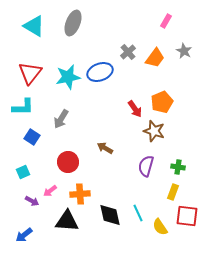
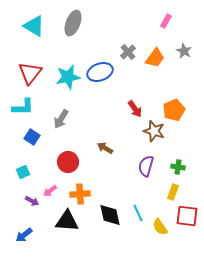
orange pentagon: moved 12 px right, 8 px down
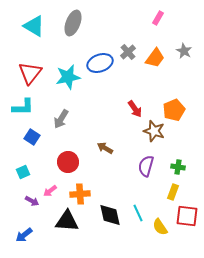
pink rectangle: moved 8 px left, 3 px up
blue ellipse: moved 9 px up
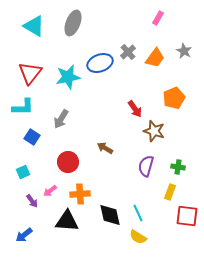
orange pentagon: moved 12 px up
yellow rectangle: moved 3 px left
purple arrow: rotated 24 degrees clockwise
yellow semicircle: moved 22 px left, 10 px down; rotated 24 degrees counterclockwise
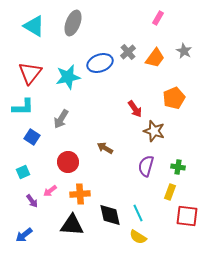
black triangle: moved 5 px right, 4 px down
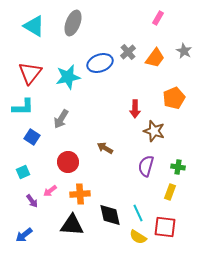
red arrow: rotated 36 degrees clockwise
red square: moved 22 px left, 11 px down
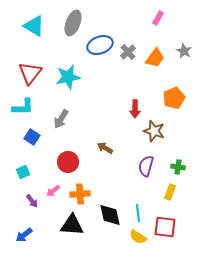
blue ellipse: moved 18 px up
pink arrow: moved 3 px right
cyan line: rotated 18 degrees clockwise
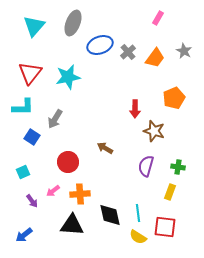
cyan triangle: rotated 40 degrees clockwise
gray arrow: moved 6 px left
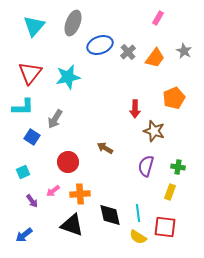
black triangle: rotated 15 degrees clockwise
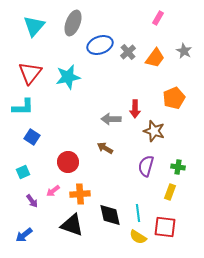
gray arrow: moved 56 px right; rotated 60 degrees clockwise
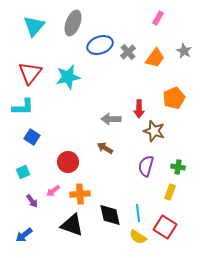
red arrow: moved 4 px right
red square: rotated 25 degrees clockwise
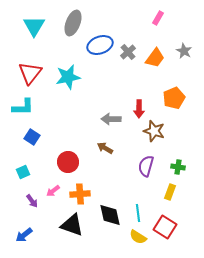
cyan triangle: rotated 10 degrees counterclockwise
